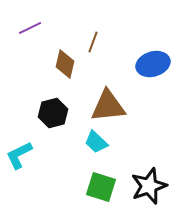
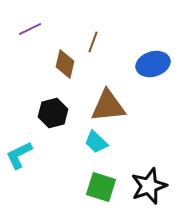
purple line: moved 1 px down
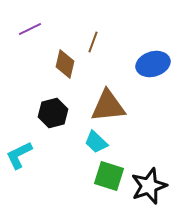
green square: moved 8 px right, 11 px up
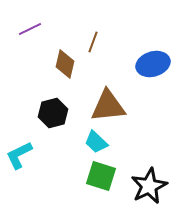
green square: moved 8 px left
black star: rotated 6 degrees counterclockwise
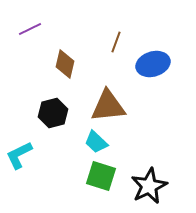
brown line: moved 23 px right
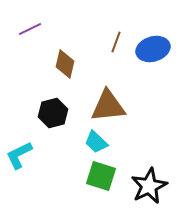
blue ellipse: moved 15 px up
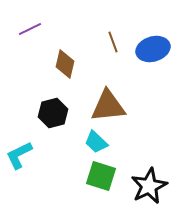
brown line: moved 3 px left; rotated 40 degrees counterclockwise
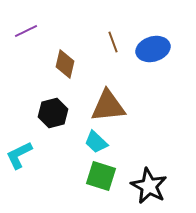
purple line: moved 4 px left, 2 px down
black star: rotated 18 degrees counterclockwise
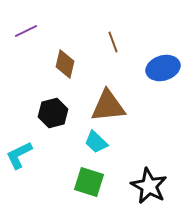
blue ellipse: moved 10 px right, 19 px down
green square: moved 12 px left, 6 px down
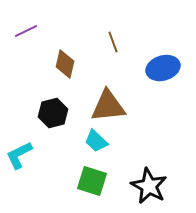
cyan trapezoid: moved 1 px up
green square: moved 3 px right, 1 px up
